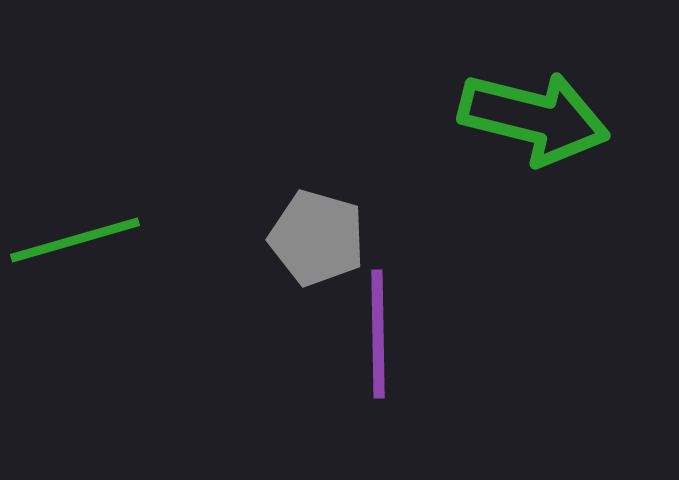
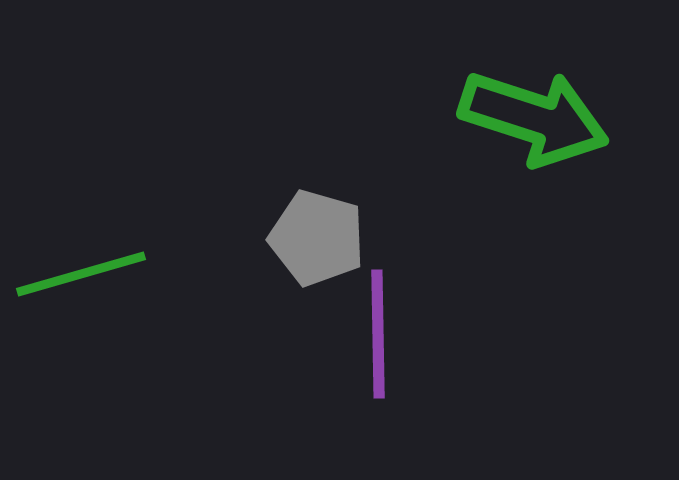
green arrow: rotated 4 degrees clockwise
green line: moved 6 px right, 34 px down
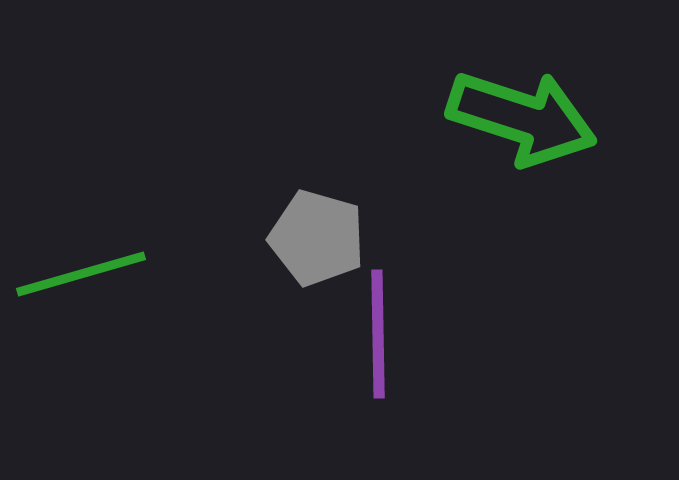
green arrow: moved 12 px left
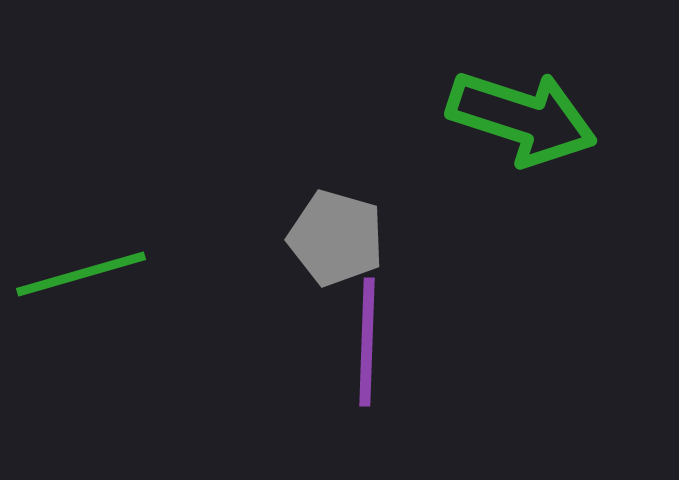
gray pentagon: moved 19 px right
purple line: moved 11 px left, 8 px down; rotated 3 degrees clockwise
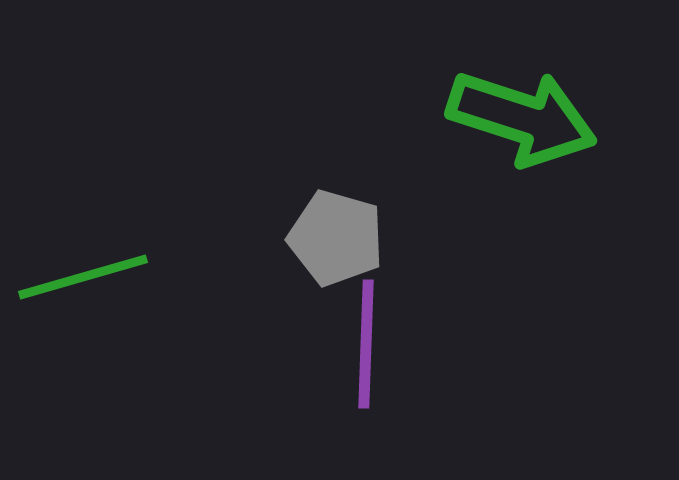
green line: moved 2 px right, 3 px down
purple line: moved 1 px left, 2 px down
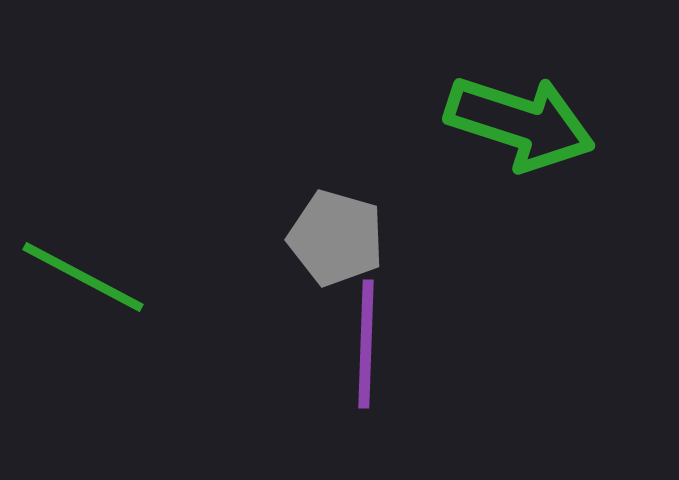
green arrow: moved 2 px left, 5 px down
green line: rotated 44 degrees clockwise
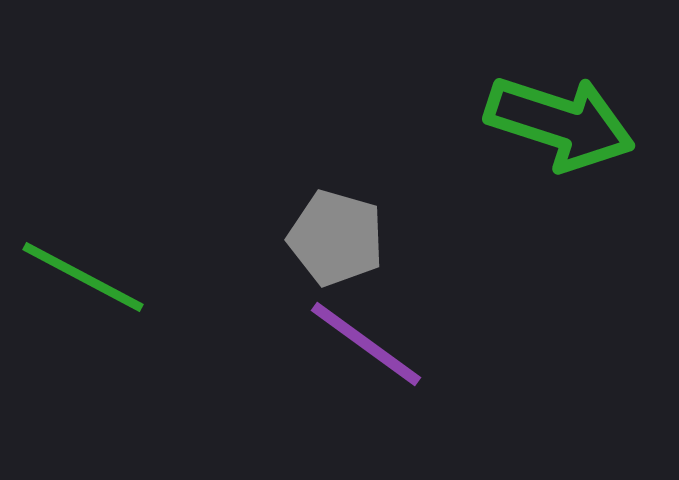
green arrow: moved 40 px right
purple line: rotated 56 degrees counterclockwise
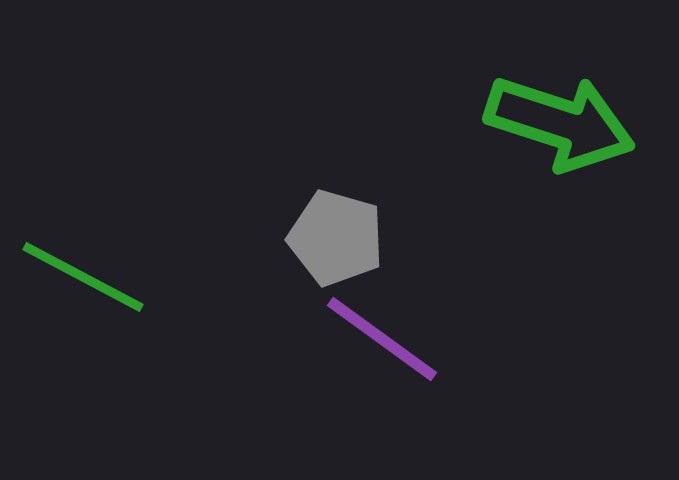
purple line: moved 16 px right, 5 px up
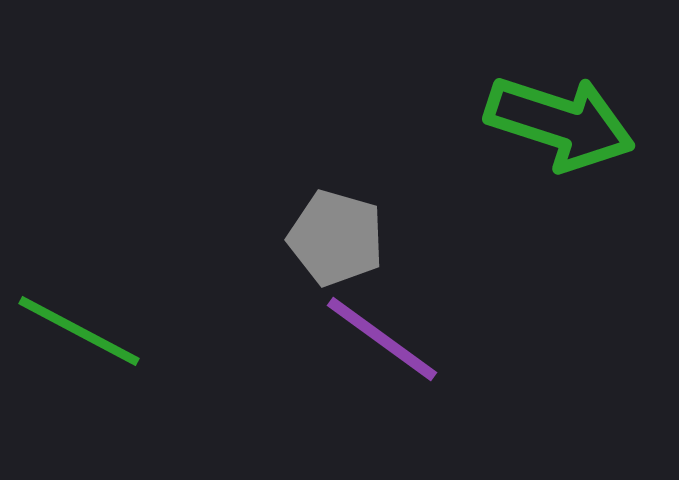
green line: moved 4 px left, 54 px down
